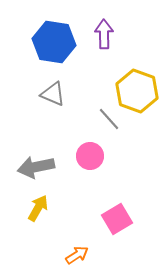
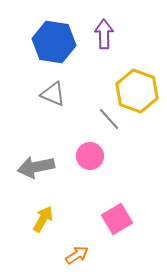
yellow arrow: moved 5 px right, 11 px down
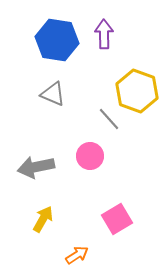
blue hexagon: moved 3 px right, 2 px up
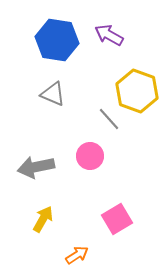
purple arrow: moved 5 px right, 1 px down; rotated 60 degrees counterclockwise
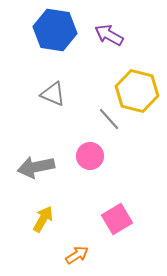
blue hexagon: moved 2 px left, 10 px up
yellow hexagon: rotated 6 degrees counterclockwise
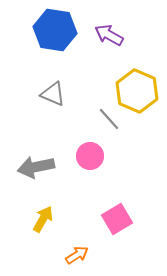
yellow hexagon: rotated 9 degrees clockwise
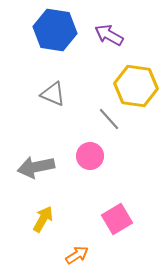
yellow hexagon: moved 1 px left, 5 px up; rotated 15 degrees counterclockwise
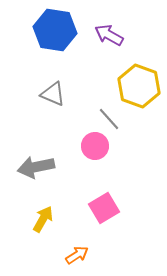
yellow hexagon: moved 3 px right; rotated 12 degrees clockwise
pink circle: moved 5 px right, 10 px up
pink square: moved 13 px left, 11 px up
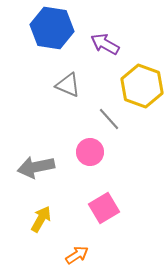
blue hexagon: moved 3 px left, 2 px up
purple arrow: moved 4 px left, 9 px down
yellow hexagon: moved 3 px right
gray triangle: moved 15 px right, 9 px up
pink circle: moved 5 px left, 6 px down
yellow arrow: moved 2 px left
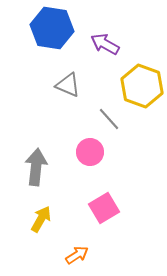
gray arrow: rotated 108 degrees clockwise
